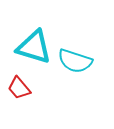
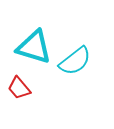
cyan semicircle: rotated 56 degrees counterclockwise
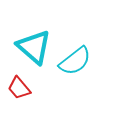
cyan triangle: rotated 24 degrees clockwise
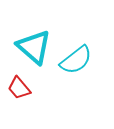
cyan semicircle: moved 1 px right, 1 px up
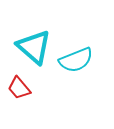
cyan semicircle: rotated 16 degrees clockwise
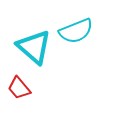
cyan semicircle: moved 29 px up
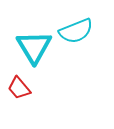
cyan triangle: rotated 18 degrees clockwise
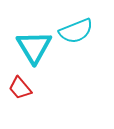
red trapezoid: moved 1 px right
